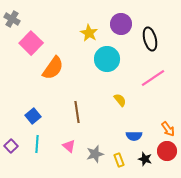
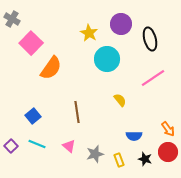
orange semicircle: moved 2 px left
cyan line: rotated 72 degrees counterclockwise
red circle: moved 1 px right, 1 px down
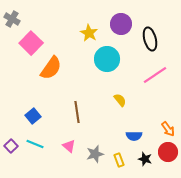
pink line: moved 2 px right, 3 px up
cyan line: moved 2 px left
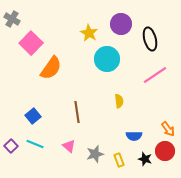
yellow semicircle: moved 1 px left, 1 px down; rotated 32 degrees clockwise
red circle: moved 3 px left, 1 px up
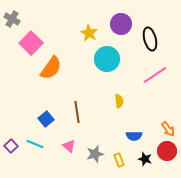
blue square: moved 13 px right, 3 px down
red circle: moved 2 px right
